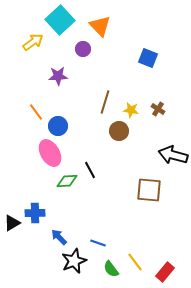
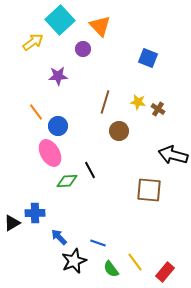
yellow star: moved 7 px right, 8 px up
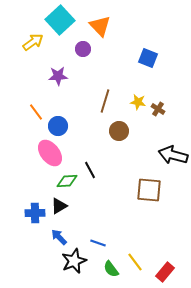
brown line: moved 1 px up
pink ellipse: rotated 8 degrees counterclockwise
black triangle: moved 47 px right, 17 px up
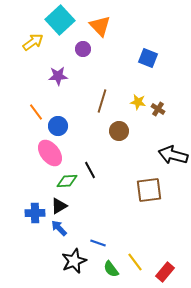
brown line: moved 3 px left
brown square: rotated 12 degrees counterclockwise
blue arrow: moved 9 px up
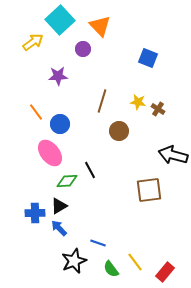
blue circle: moved 2 px right, 2 px up
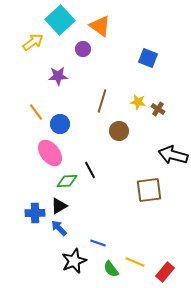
orange triangle: rotated 10 degrees counterclockwise
yellow line: rotated 30 degrees counterclockwise
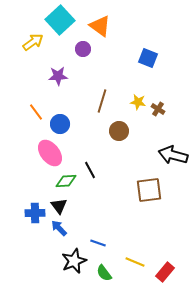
green diamond: moved 1 px left
black triangle: rotated 36 degrees counterclockwise
green semicircle: moved 7 px left, 4 px down
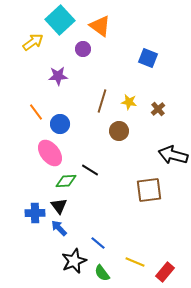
yellow star: moved 9 px left
brown cross: rotated 16 degrees clockwise
black line: rotated 30 degrees counterclockwise
blue line: rotated 21 degrees clockwise
green semicircle: moved 2 px left
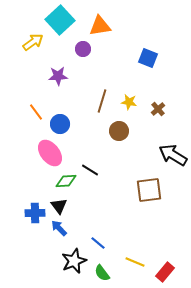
orange triangle: rotated 45 degrees counterclockwise
black arrow: rotated 16 degrees clockwise
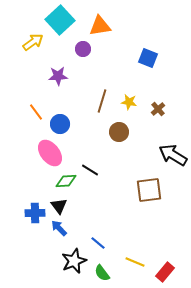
brown circle: moved 1 px down
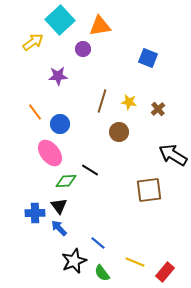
orange line: moved 1 px left
